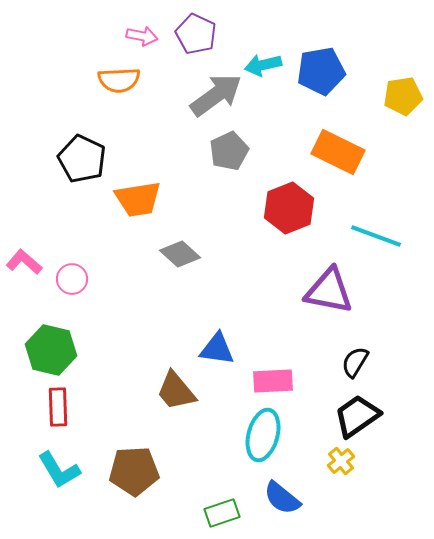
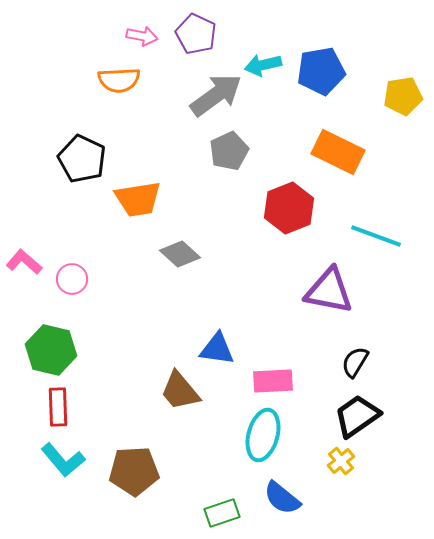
brown trapezoid: moved 4 px right
cyan L-shape: moved 4 px right, 10 px up; rotated 9 degrees counterclockwise
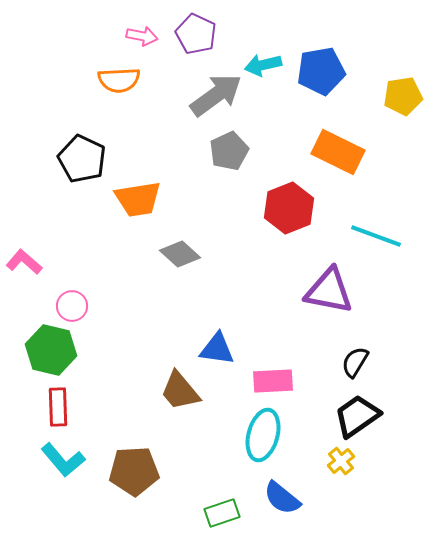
pink circle: moved 27 px down
